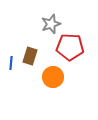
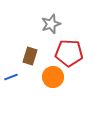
red pentagon: moved 1 px left, 6 px down
blue line: moved 14 px down; rotated 64 degrees clockwise
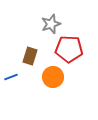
red pentagon: moved 4 px up
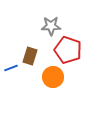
gray star: moved 2 px down; rotated 18 degrees clockwise
red pentagon: moved 1 px left, 1 px down; rotated 16 degrees clockwise
blue line: moved 9 px up
